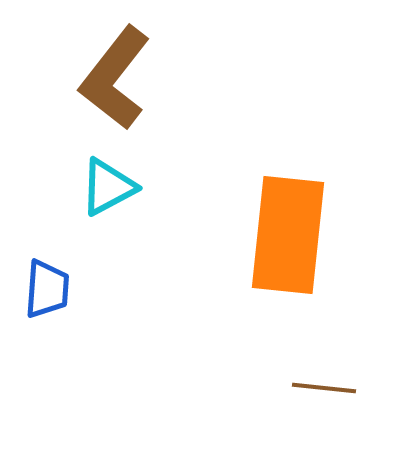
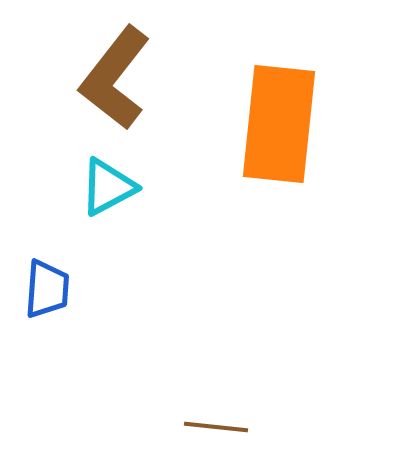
orange rectangle: moved 9 px left, 111 px up
brown line: moved 108 px left, 39 px down
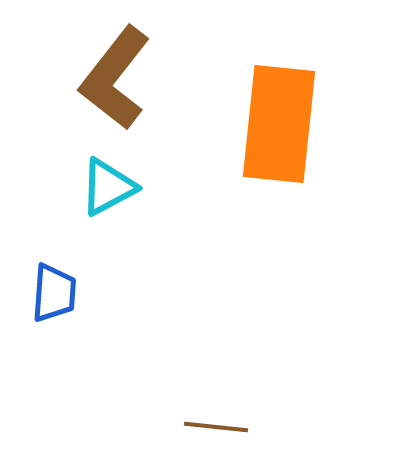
blue trapezoid: moved 7 px right, 4 px down
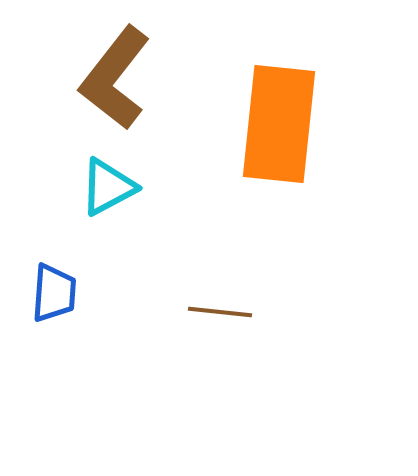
brown line: moved 4 px right, 115 px up
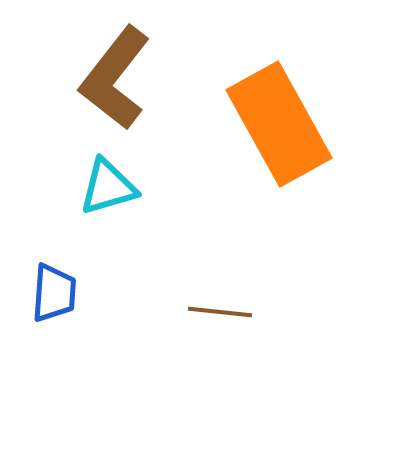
orange rectangle: rotated 35 degrees counterclockwise
cyan triangle: rotated 12 degrees clockwise
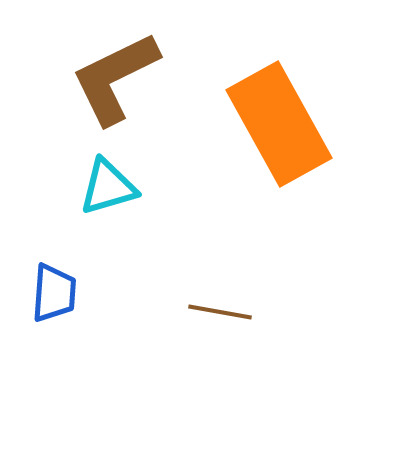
brown L-shape: rotated 26 degrees clockwise
brown line: rotated 4 degrees clockwise
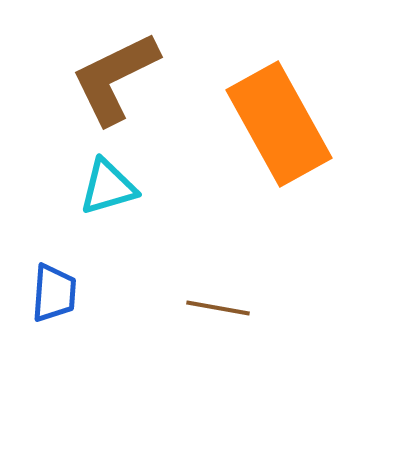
brown line: moved 2 px left, 4 px up
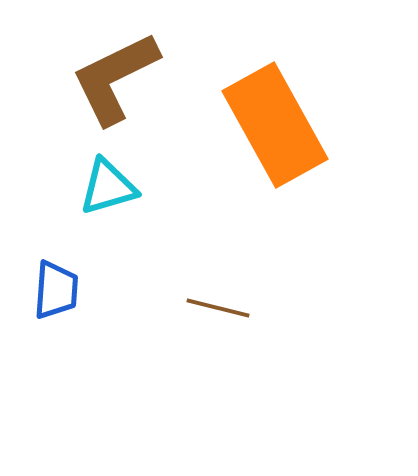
orange rectangle: moved 4 px left, 1 px down
blue trapezoid: moved 2 px right, 3 px up
brown line: rotated 4 degrees clockwise
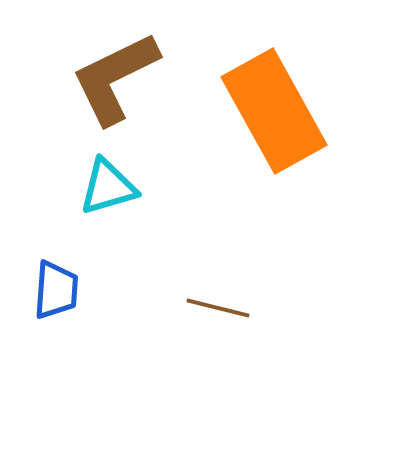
orange rectangle: moved 1 px left, 14 px up
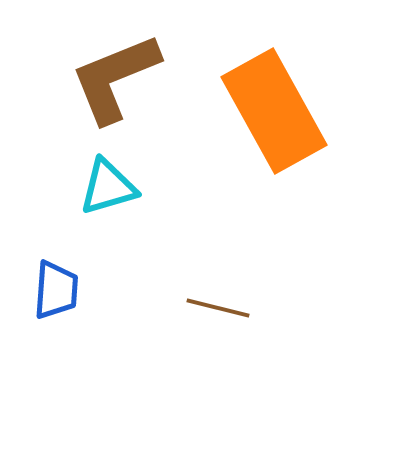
brown L-shape: rotated 4 degrees clockwise
